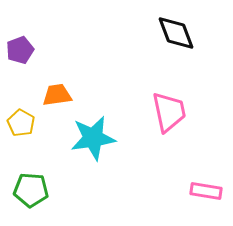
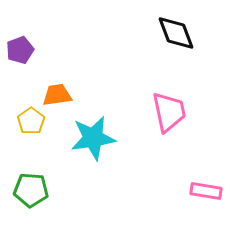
yellow pentagon: moved 10 px right, 2 px up; rotated 8 degrees clockwise
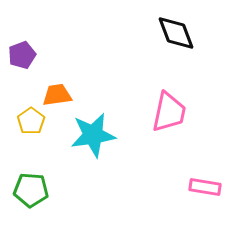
purple pentagon: moved 2 px right, 5 px down
pink trapezoid: rotated 24 degrees clockwise
cyan star: moved 3 px up
pink rectangle: moved 1 px left, 4 px up
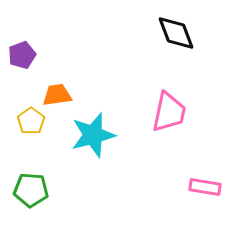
cyan star: rotated 6 degrees counterclockwise
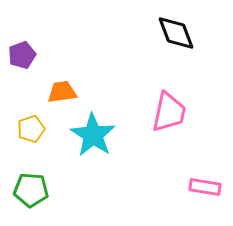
orange trapezoid: moved 5 px right, 3 px up
yellow pentagon: moved 8 px down; rotated 16 degrees clockwise
cyan star: rotated 24 degrees counterclockwise
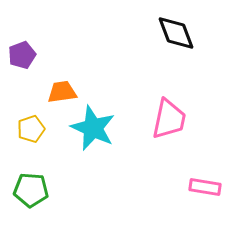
pink trapezoid: moved 7 px down
cyan star: moved 7 px up; rotated 9 degrees counterclockwise
